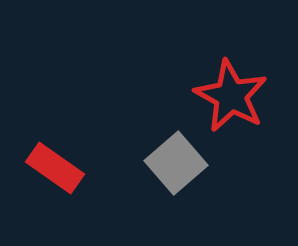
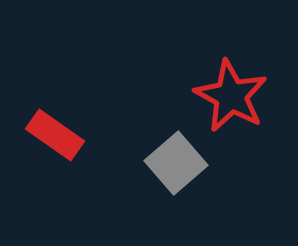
red rectangle: moved 33 px up
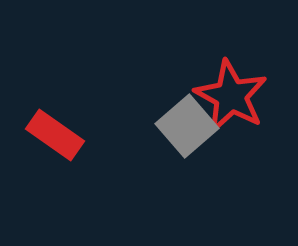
gray square: moved 11 px right, 37 px up
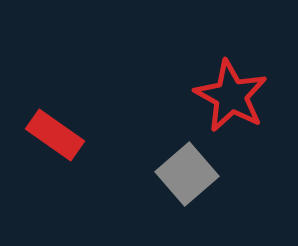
gray square: moved 48 px down
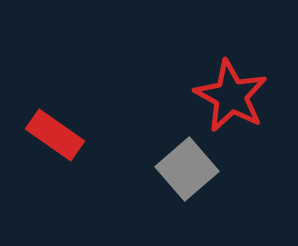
gray square: moved 5 px up
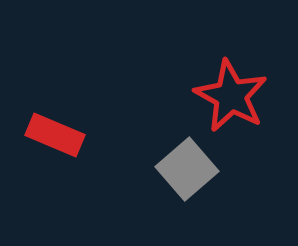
red rectangle: rotated 12 degrees counterclockwise
